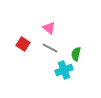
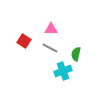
pink triangle: moved 2 px right, 1 px down; rotated 40 degrees counterclockwise
red square: moved 1 px right, 3 px up
cyan cross: moved 1 px left, 1 px down
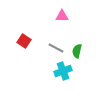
pink triangle: moved 11 px right, 13 px up
gray line: moved 6 px right
green semicircle: moved 1 px right, 3 px up
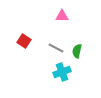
cyan cross: moved 1 px left, 1 px down
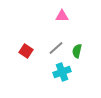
red square: moved 2 px right, 10 px down
gray line: rotated 70 degrees counterclockwise
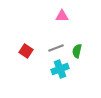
gray line: rotated 21 degrees clockwise
cyan cross: moved 2 px left, 3 px up
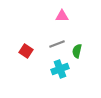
gray line: moved 1 px right, 4 px up
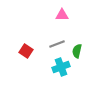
pink triangle: moved 1 px up
cyan cross: moved 1 px right, 2 px up
